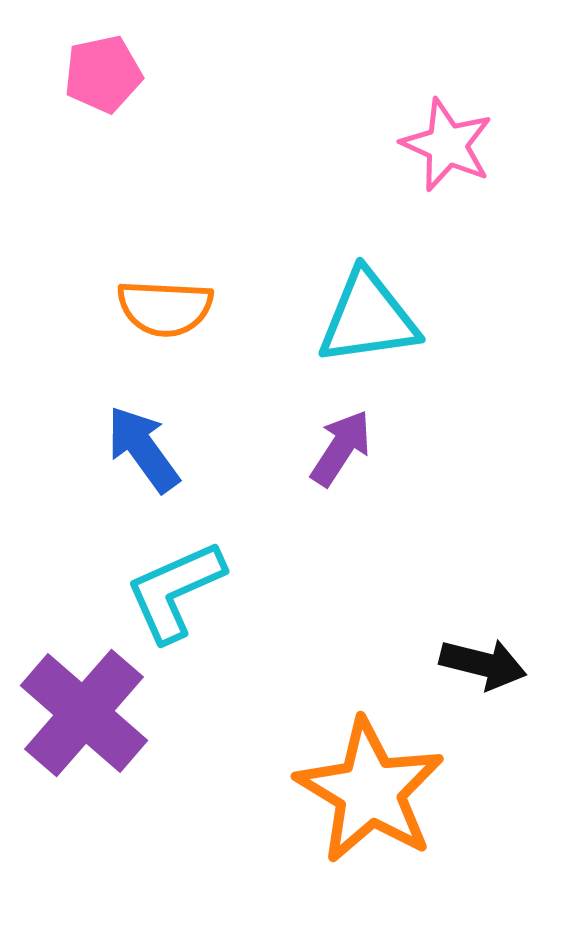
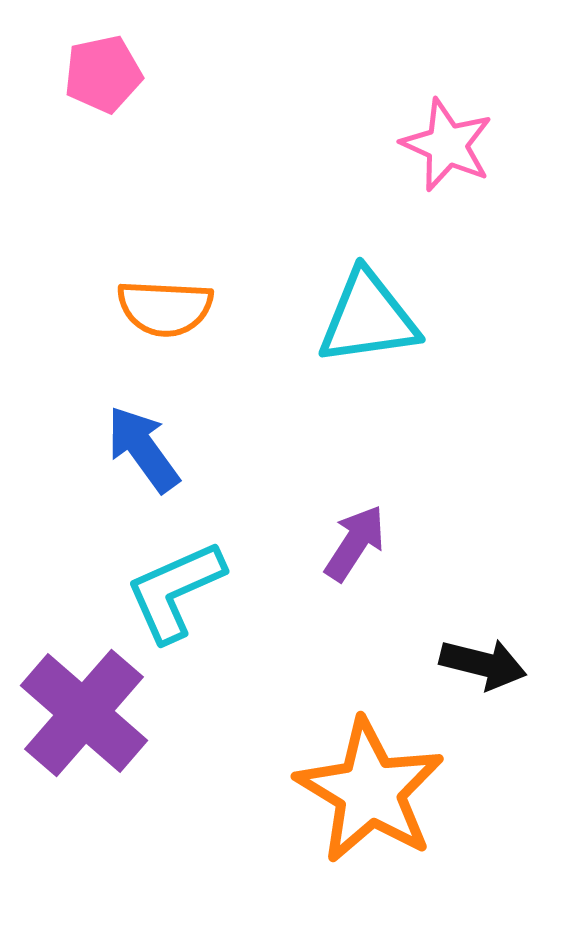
purple arrow: moved 14 px right, 95 px down
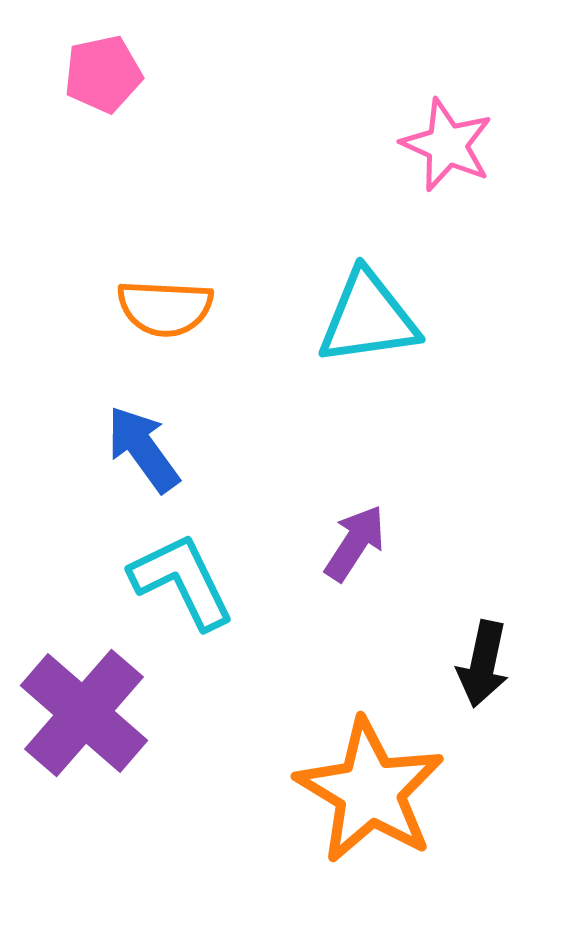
cyan L-shape: moved 7 px right, 10 px up; rotated 88 degrees clockwise
black arrow: rotated 88 degrees clockwise
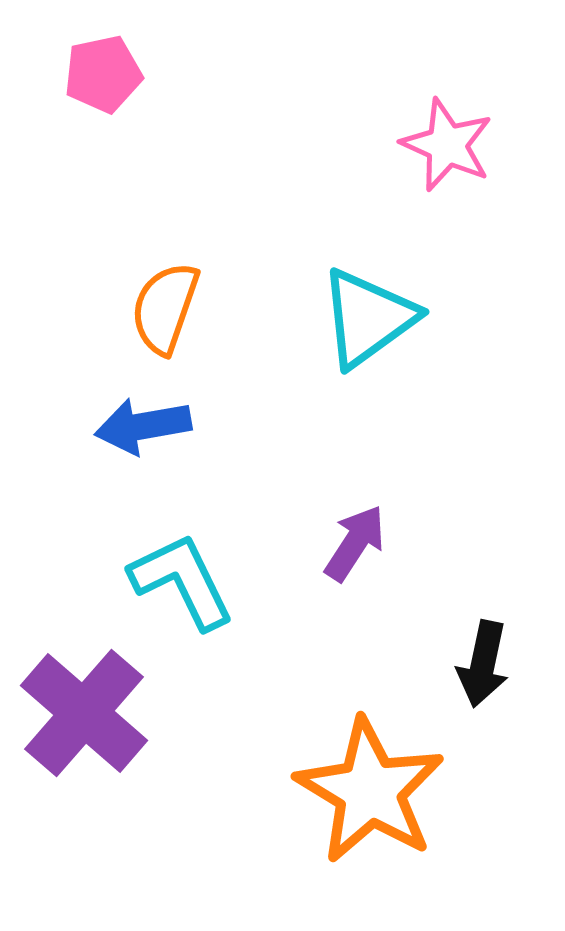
orange semicircle: rotated 106 degrees clockwise
cyan triangle: rotated 28 degrees counterclockwise
blue arrow: moved 23 px up; rotated 64 degrees counterclockwise
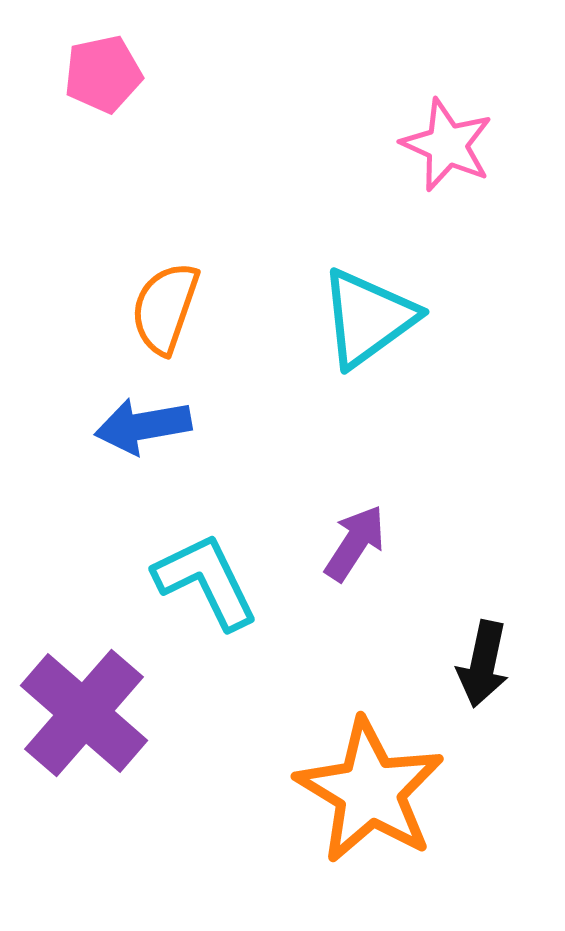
cyan L-shape: moved 24 px right
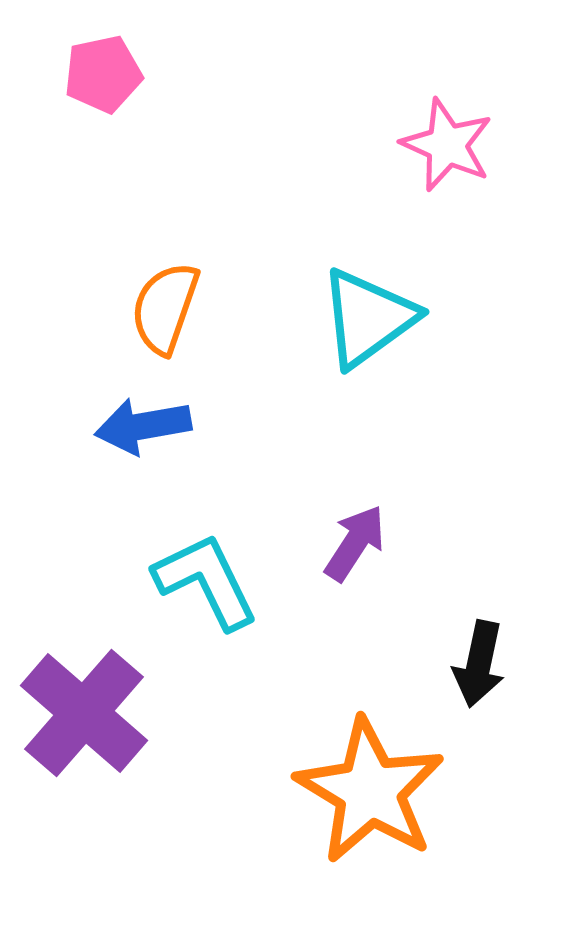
black arrow: moved 4 px left
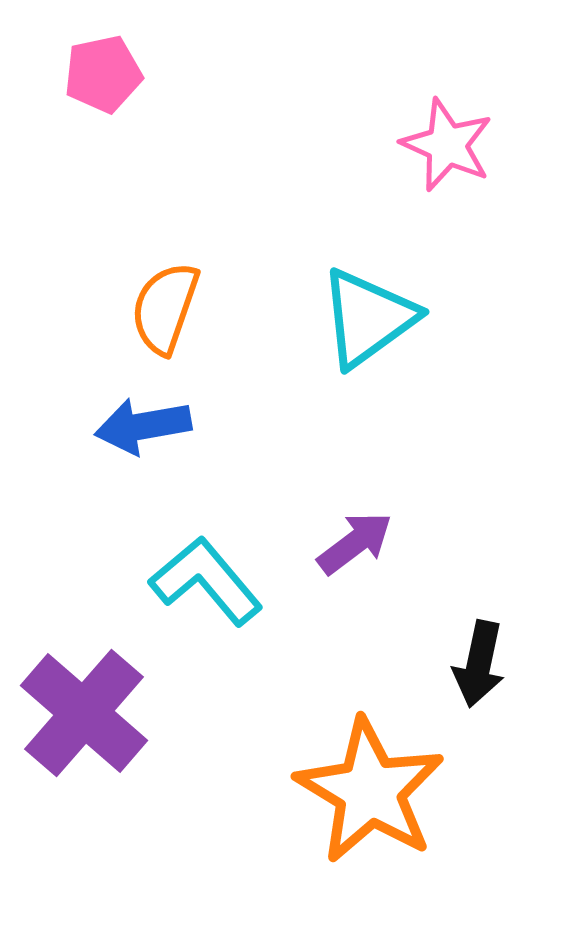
purple arrow: rotated 20 degrees clockwise
cyan L-shape: rotated 14 degrees counterclockwise
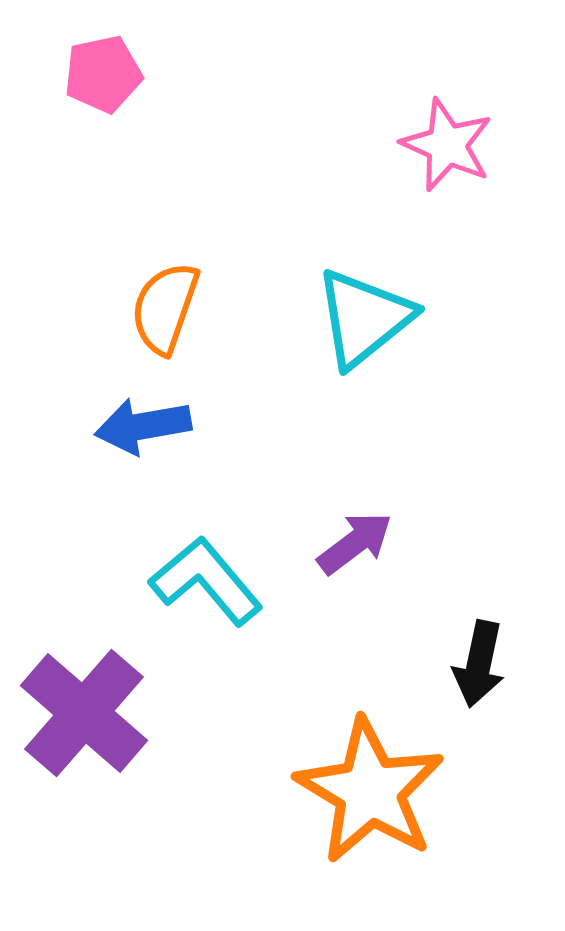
cyan triangle: moved 4 px left; rotated 3 degrees counterclockwise
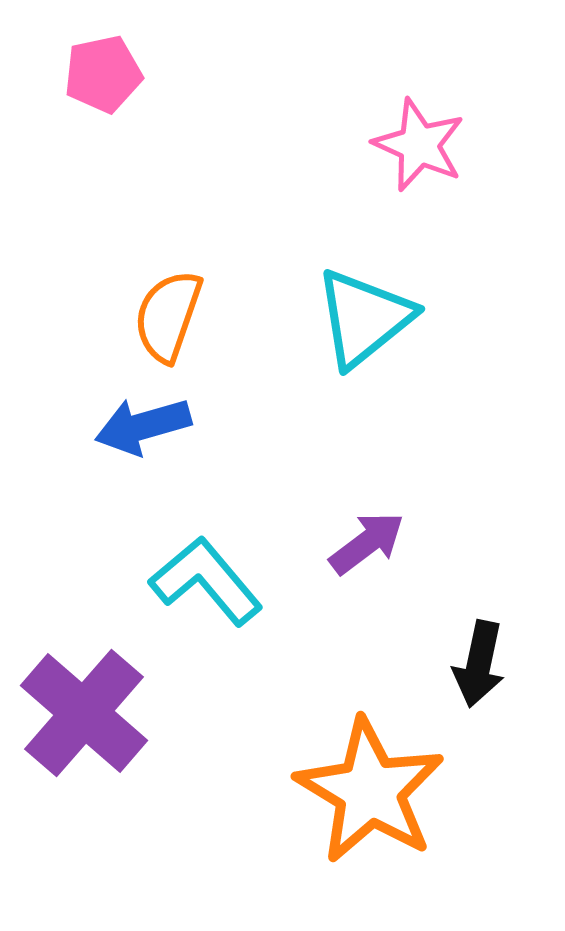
pink star: moved 28 px left
orange semicircle: moved 3 px right, 8 px down
blue arrow: rotated 6 degrees counterclockwise
purple arrow: moved 12 px right
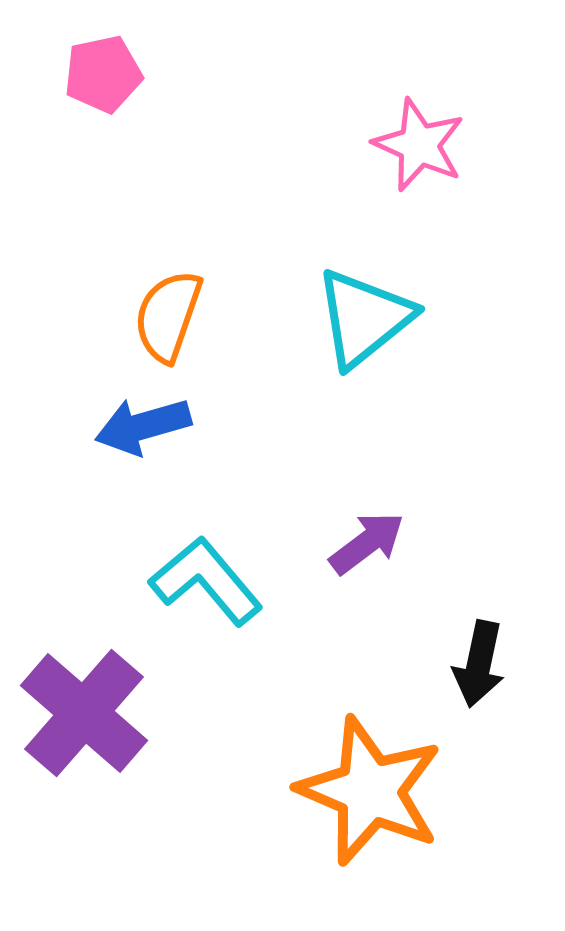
orange star: rotated 8 degrees counterclockwise
